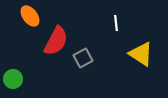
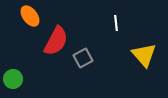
yellow triangle: moved 3 px right, 1 px down; rotated 16 degrees clockwise
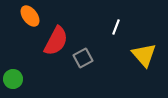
white line: moved 4 px down; rotated 28 degrees clockwise
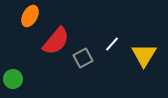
orange ellipse: rotated 65 degrees clockwise
white line: moved 4 px left, 17 px down; rotated 21 degrees clockwise
red semicircle: rotated 12 degrees clockwise
yellow triangle: rotated 12 degrees clockwise
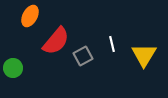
white line: rotated 56 degrees counterclockwise
gray square: moved 2 px up
green circle: moved 11 px up
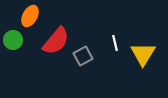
white line: moved 3 px right, 1 px up
yellow triangle: moved 1 px left, 1 px up
green circle: moved 28 px up
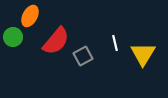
green circle: moved 3 px up
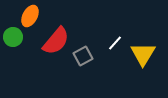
white line: rotated 56 degrees clockwise
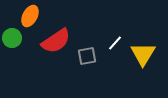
green circle: moved 1 px left, 1 px down
red semicircle: rotated 16 degrees clockwise
gray square: moved 4 px right; rotated 18 degrees clockwise
